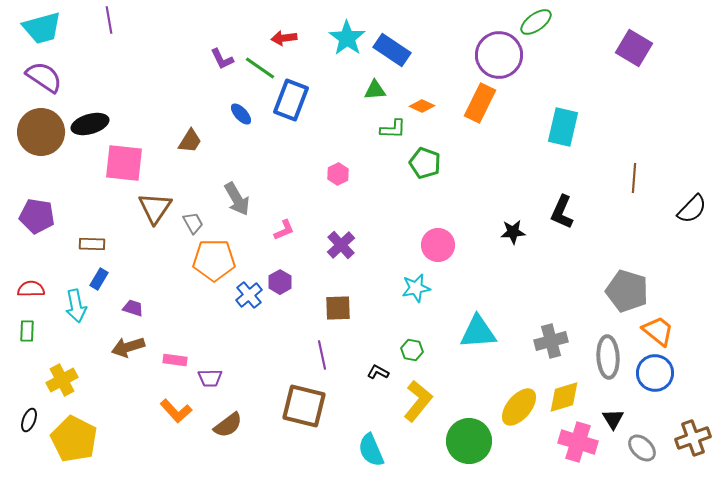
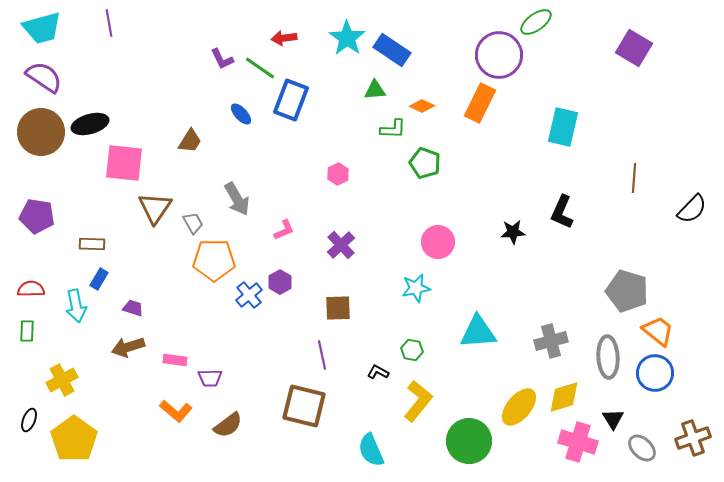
purple line at (109, 20): moved 3 px down
pink circle at (438, 245): moved 3 px up
orange L-shape at (176, 411): rotated 8 degrees counterclockwise
yellow pentagon at (74, 439): rotated 9 degrees clockwise
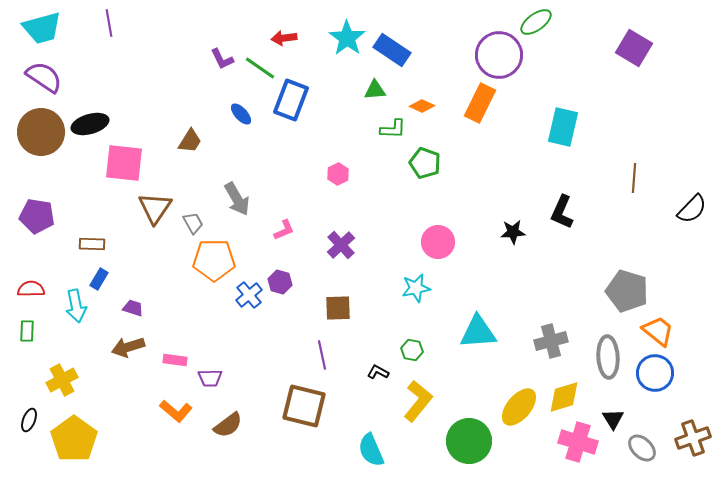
purple hexagon at (280, 282): rotated 15 degrees counterclockwise
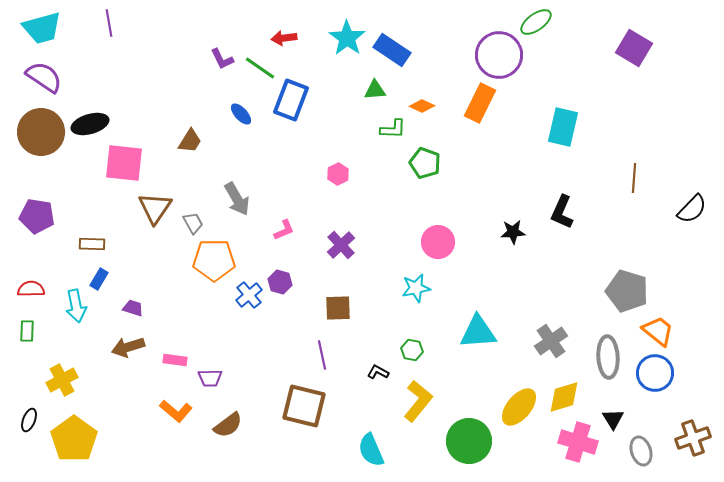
gray cross at (551, 341): rotated 20 degrees counterclockwise
gray ellipse at (642, 448): moved 1 px left, 3 px down; rotated 28 degrees clockwise
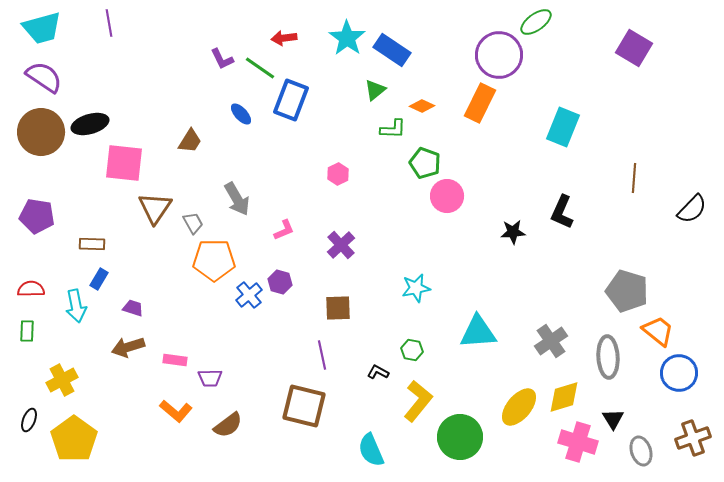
green triangle at (375, 90): rotated 35 degrees counterclockwise
cyan rectangle at (563, 127): rotated 9 degrees clockwise
pink circle at (438, 242): moved 9 px right, 46 px up
blue circle at (655, 373): moved 24 px right
green circle at (469, 441): moved 9 px left, 4 px up
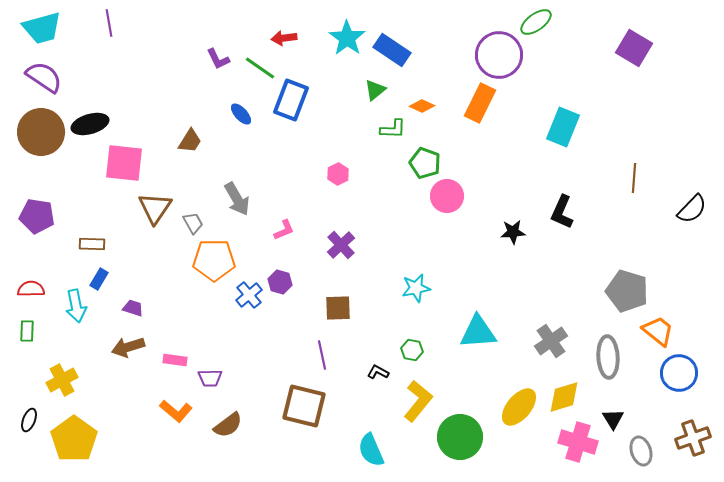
purple L-shape at (222, 59): moved 4 px left
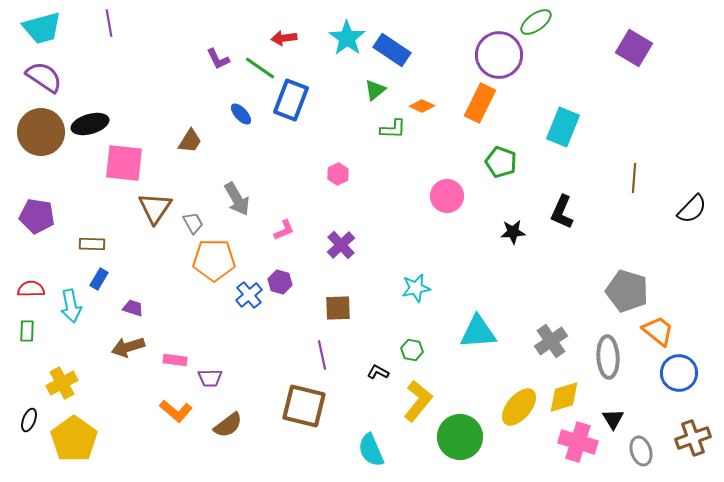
green pentagon at (425, 163): moved 76 px right, 1 px up
cyan arrow at (76, 306): moved 5 px left
yellow cross at (62, 380): moved 3 px down
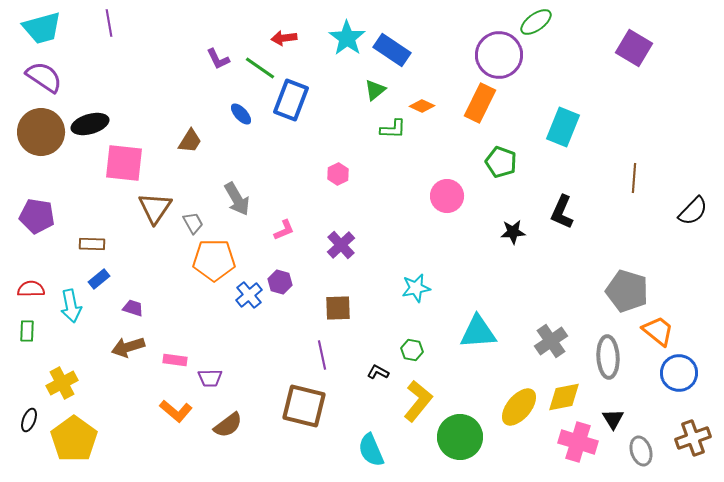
black semicircle at (692, 209): moved 1 px right, 2 px down
blue rectangle at (99, 279): rotated 20 degrees clockwise
yellow diamond at (564, 397): rotated 6 degrees clockwise
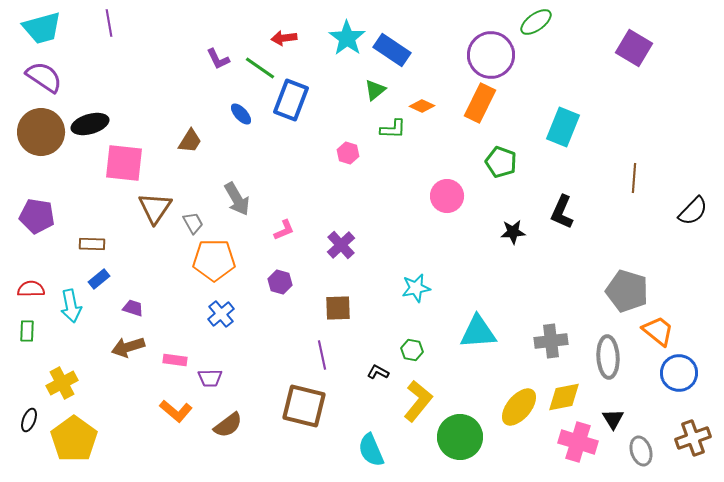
purple circle at (499, 55): moved 8 px left
pink hexagon at (338, 174): moved 10 px right, 21 px up; rotated 15 degrees counterclockwise
blue cross at (249, 295): moved 28 px left, 19 px down
gray cross at (551, 341): rotated 28 degrees clockwise
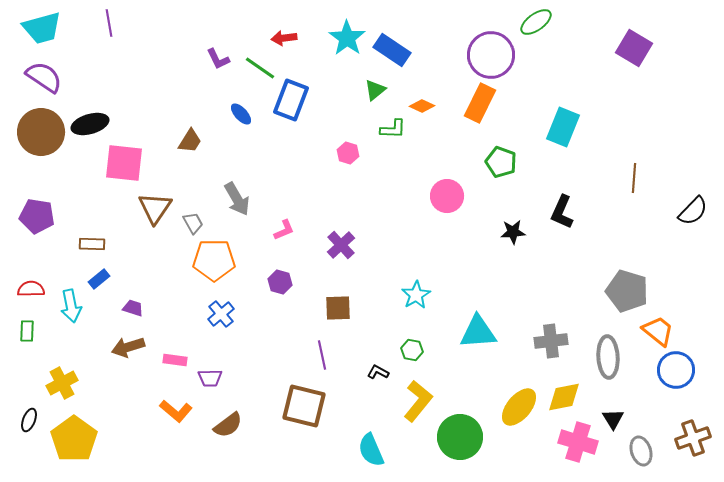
cyan star at (416, 288): moved 7 px down; rotated 20 degrees counterclockwise
blue circle at (679, 373): moved 3 px left, 3 px up
